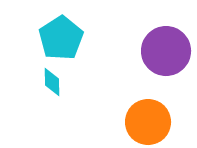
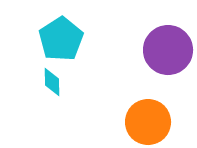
cyan pentagon: moved 1 px down
purple circle: moved 2 px right, 1 px up
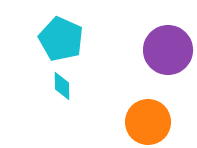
cyan pentagon: rotated 15 degrees counterclockwise
cyan diamond: moved 10 px right, 4 px down
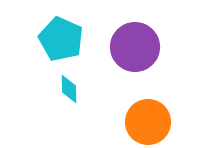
purple circle: moved 33 px left, 3 px up
cyan diamond: moved 7 px right, 3 px down
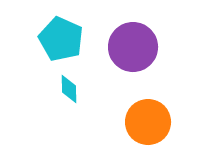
purple circle: moved 2 px left
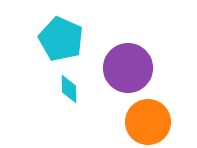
purple circle: moved 5 px left, 21 px down
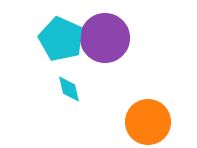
purple circle: moved 23 px left, 30 px up
cyan diamond: rotated 12 degrees counterclockwise
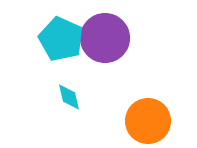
cyan diamond: moved 8 px down
orange circle: moved 1 px up
